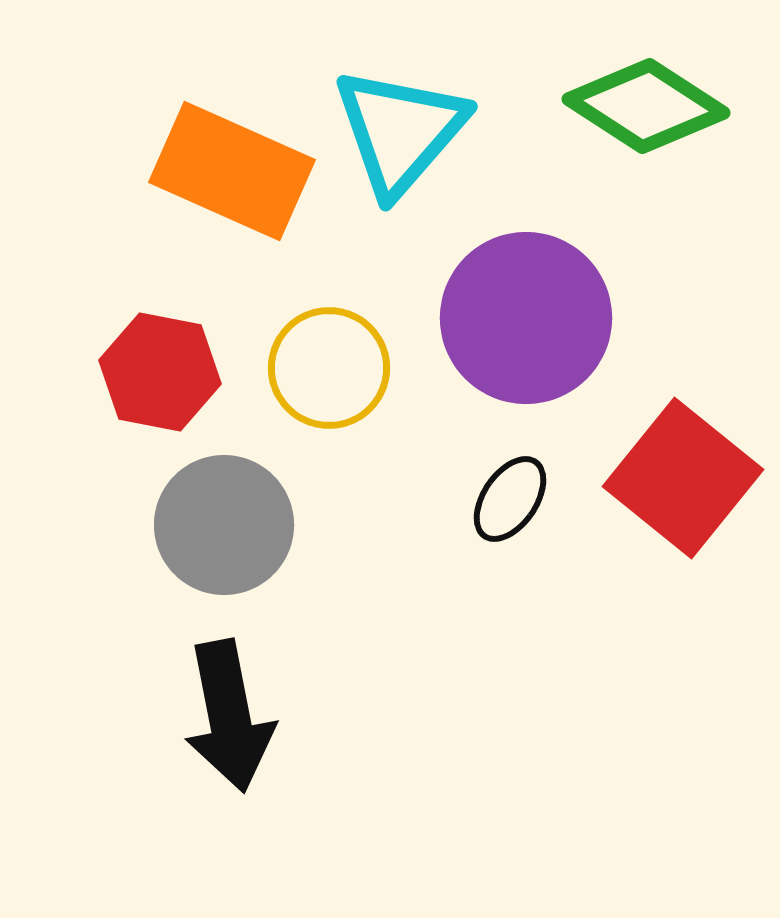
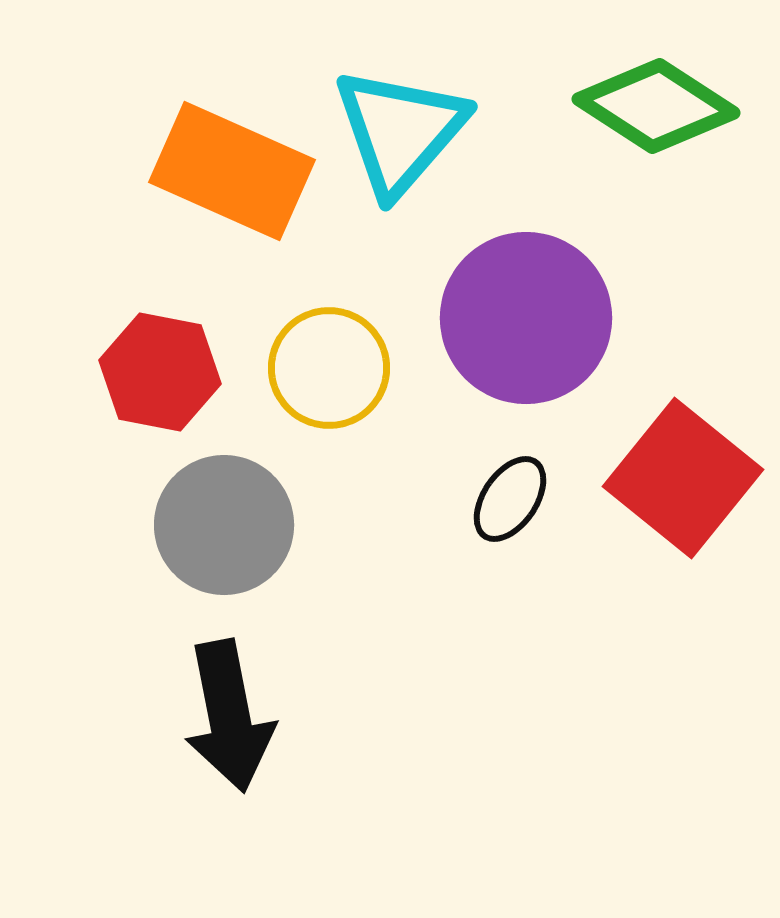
green diamond: moved 10 px right
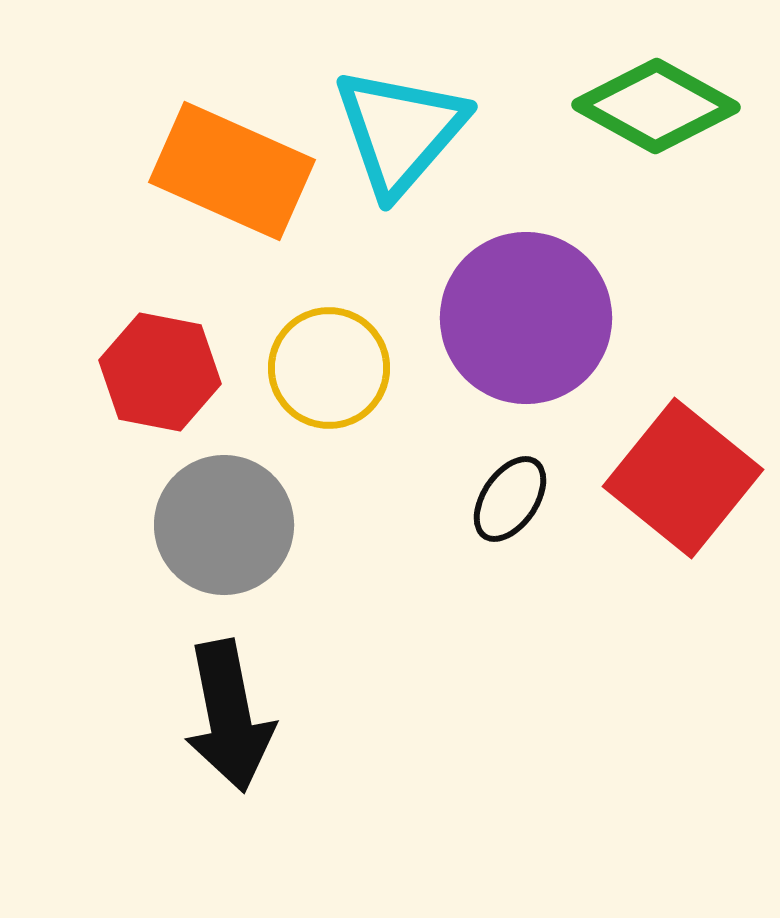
green diamond: rotated 4 degrees counterclockwise
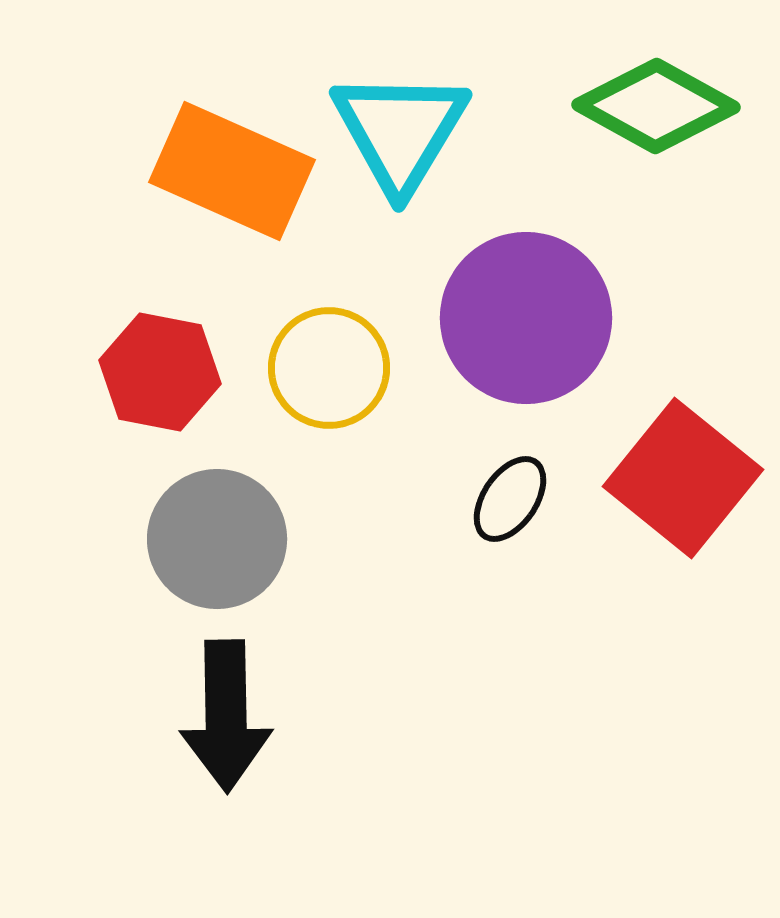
cyan triangle: rotated 10 degrees counterclockwise
gray circle: moved 7 px left, 14 px down
black arrow: moved 3 px left; rotated 10 degrees clockwise
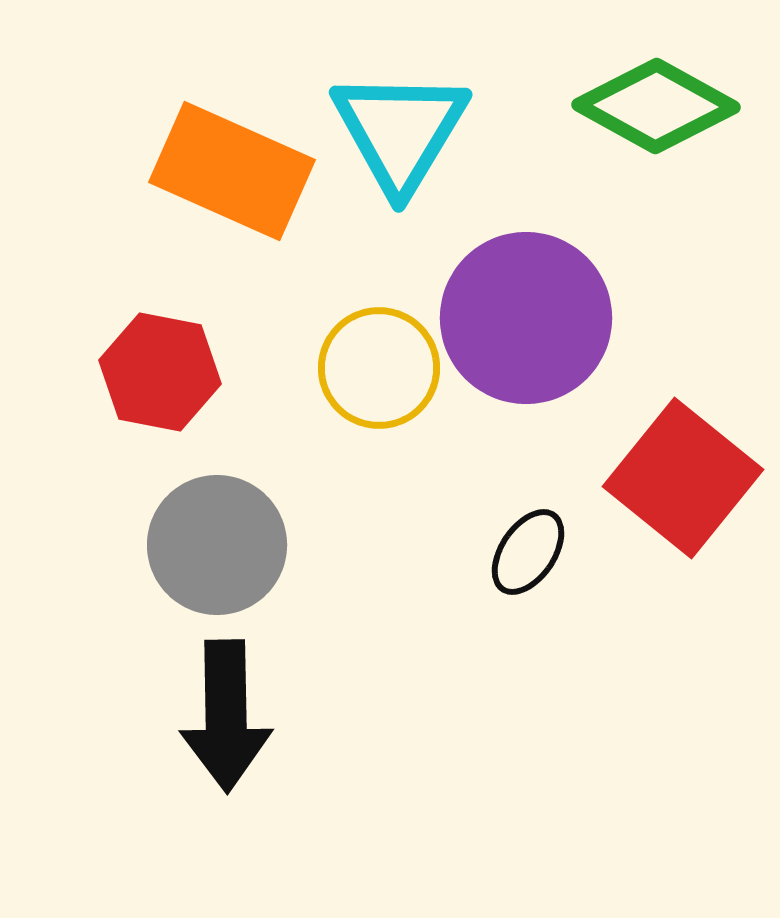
yellow circle: moved 50 px right
black ellipse: moved 18 px right, 53 px down
gray circle: moved 6 px down
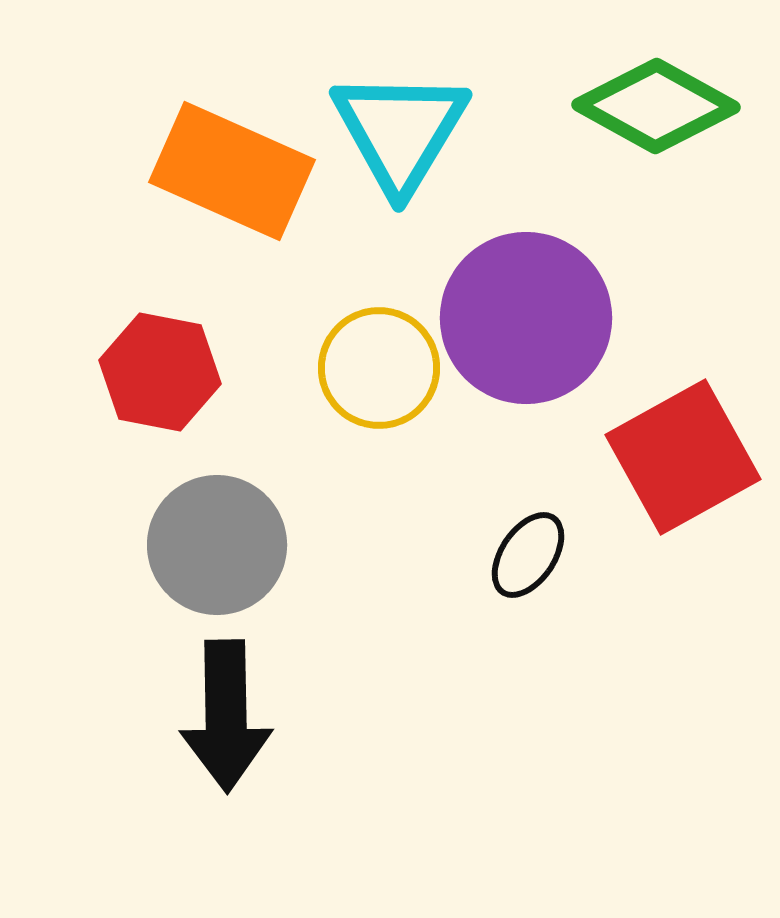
red square: moved 21 px up; rotated 22 degrees clockwise
black ellipse: moved 3 px down
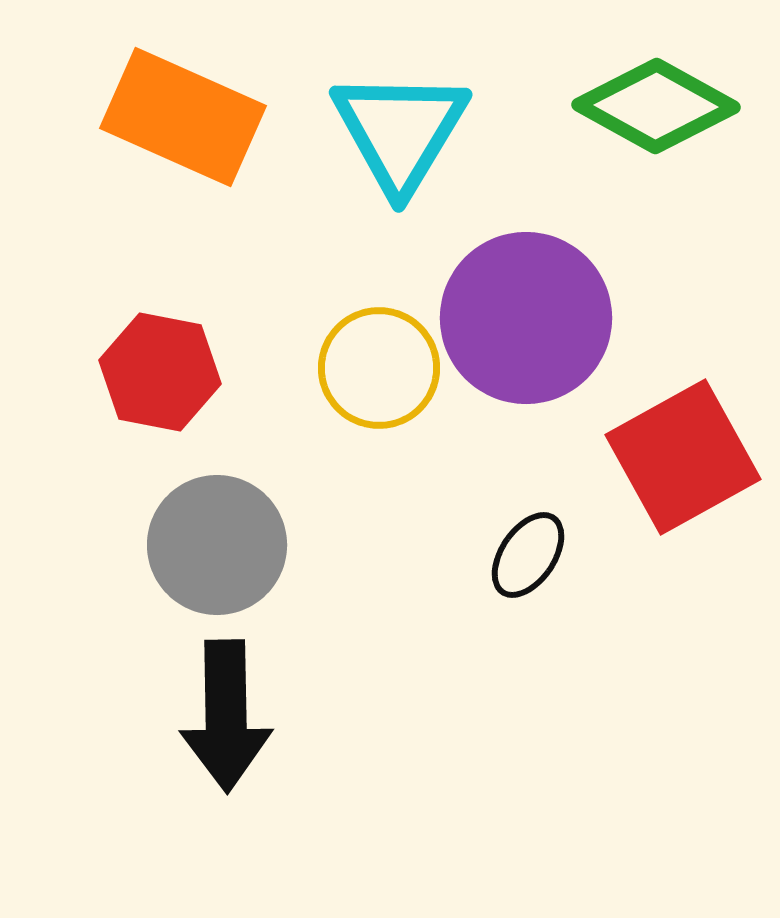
orange rectangle: moved 49 px left, 54 px up
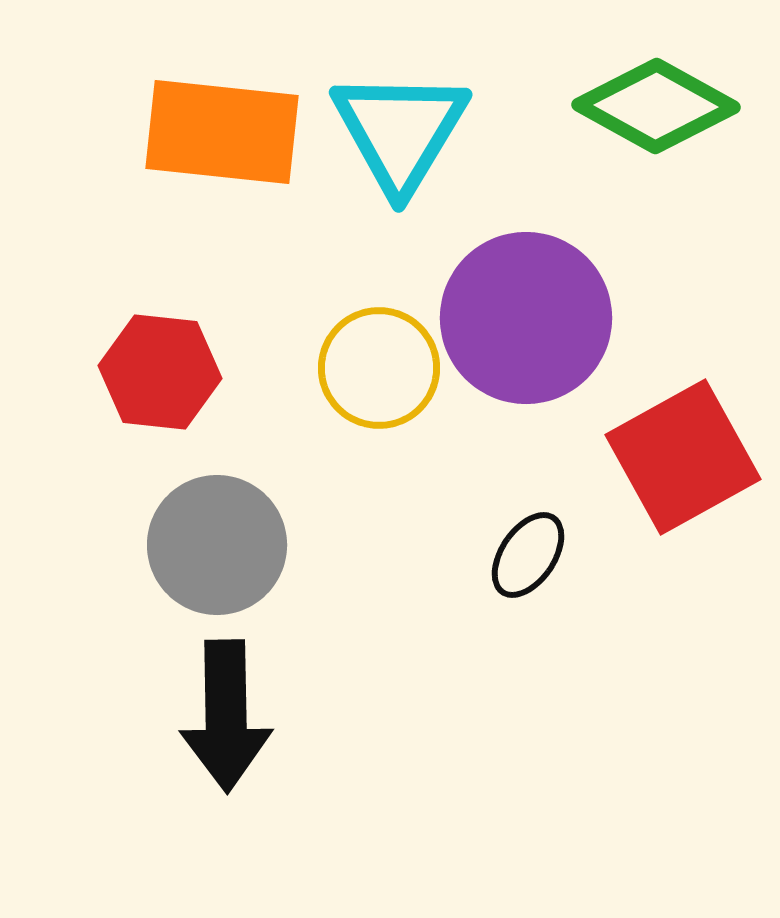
orange rectangle: moved 39 px right, 15 px down; rotated 18 degrees counterclockwise
red hexagon: rotated 5 degrees counterclockwise
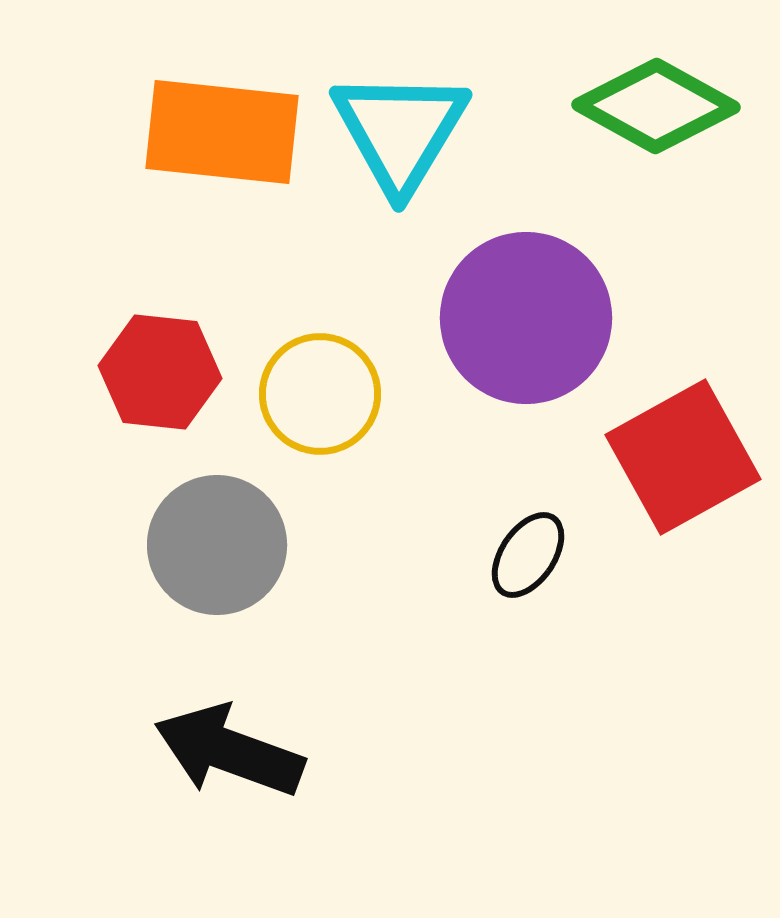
yellow circle: moved 59 px left, 26 px down
black arrow: moved 3 px right, 35 px down; rotated 111 degrees clockwise
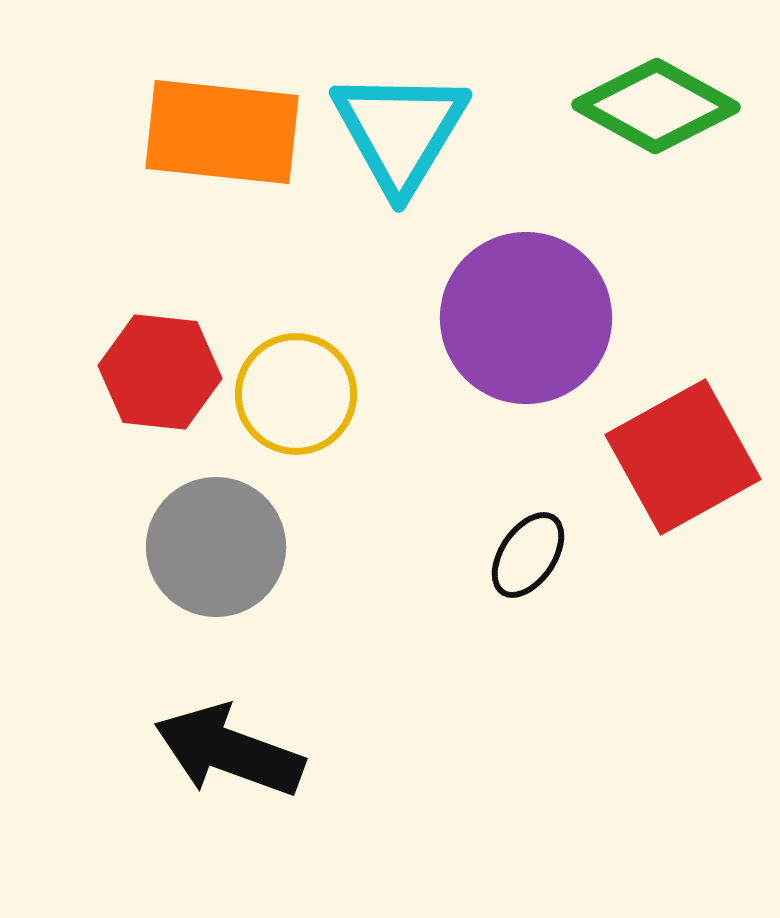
yellow circle: moved 24 px left
gray circle: moved 1 px left, 2 px down
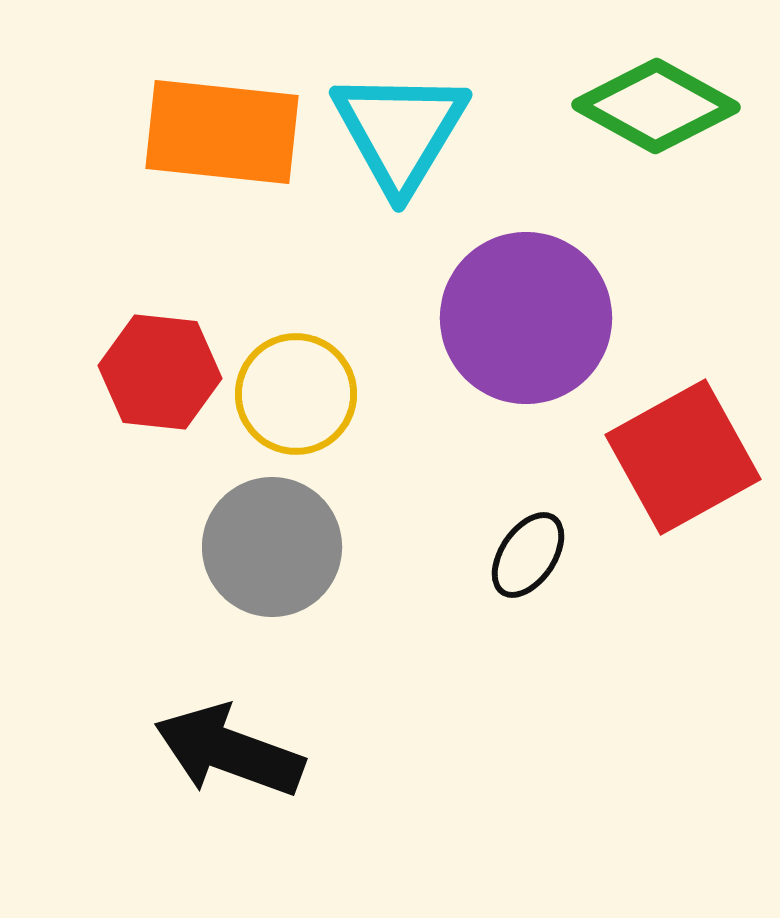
gray circle: moved 56 px right
